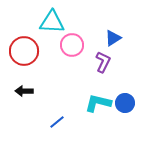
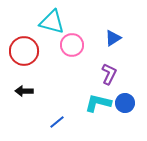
cyan triangle: rotated 12 degrees clockwise
purple L-shape: moved 6 px right, 12 px down
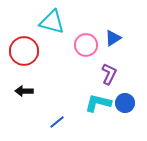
pink circle: moved 14 px right
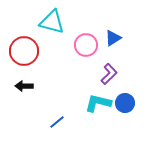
purple L-shape: rotated 20 degrees clockwise
black arrow: moved 5 px up
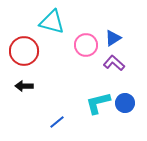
purple L-shape: moved 5 px right, 11 px up; rotated 95 degrees counterclockwise
cyan L-shape: rotated 28 degrees counterclockwise
